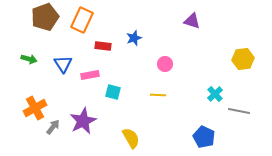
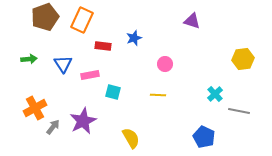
green arrow: rotated 21 degrees counterclockwise
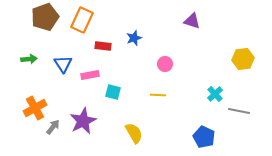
yellow semicircle: moved 3 px right, 5 px up
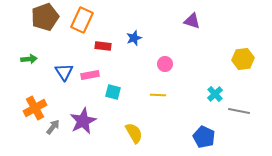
blue triangle: moved 1 px right, 8 px down
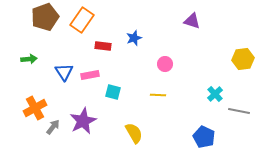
orange rectangle: rotated 10 degrees clockwise
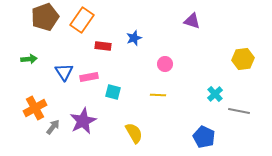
pink rectangle: moved 1 px left, 2 px down
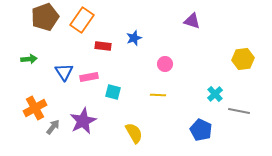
blue pentagon: moved 3 px left, 7 px up
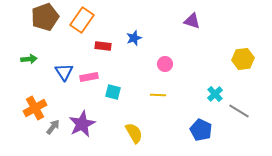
gray line: rotated 20 degrees clockwise
purple star: moved 1 px left, 3 px down
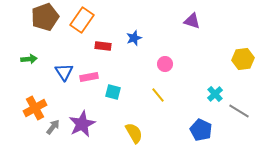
yellow line: rotated 49 degrees clockwise
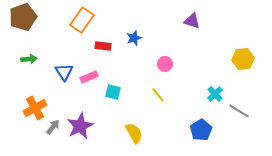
brown pentagon: moved 22 px left
pink rectangle: rotated 12 degrees counterclockwise
purple star: moved 2 px left, 2 px down
blue pentagon: rotated 15 degrees clockwise
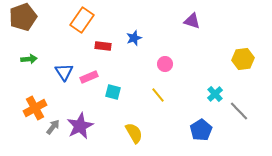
gray line: rotated 15 degrees clockwise
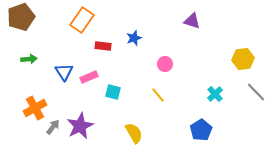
brown pentagon: moved 2 px left
gray line: moved 17 px right, 19 px up
